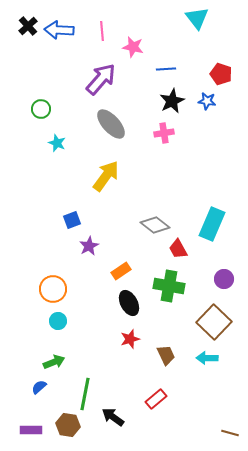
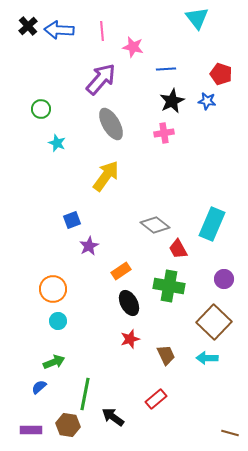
gray ellipse: rotated 12 degrees clockwise
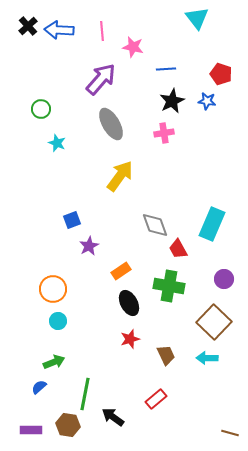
yellow arrow: moved 14 px right
gray diamond: rotated 32 degrees clockwise
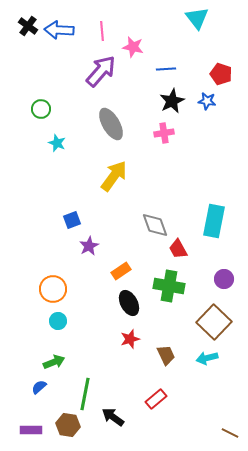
black cross: rotated 12 degrees counterclockwise
purple arrow: moved 8 px up
yellow arrow: moved 6 px left
cyan rectangle: moved 2 px right, 3 px up; rotated 12 degrees counterclockwise
cyan arrow: rotated 15 degrees counterclockwise
brown line: rotated 12 degrees clockwise
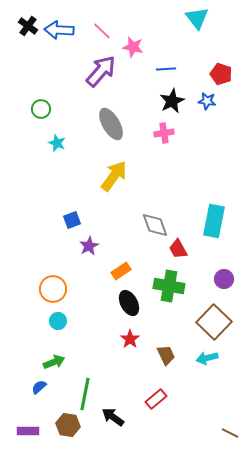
pink line: rotated 42 degrees counterclockwise
red star: rotated 18 degrees counterclockwise
purple rectangle: moved 3 px left, 1 px down
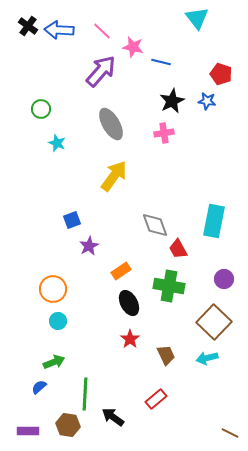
blue line: moved 5 px left, 7 px up; rotated 18 degrees clockwise
green line: rotated 8 degrees counterclockwise
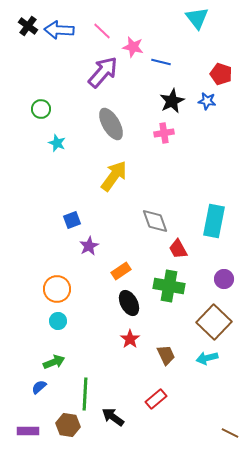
purple arrow: moved 2 px right, 1 px down
gray diamond: moved 4 px up
orange circle: moved 4 px right
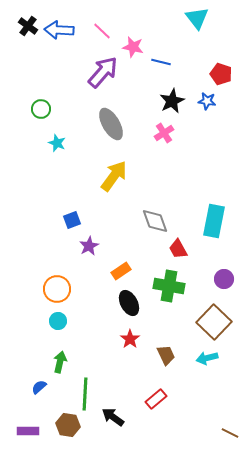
pink cross: rotated 24 degrees counterclockwise
green arrow: moved 6 px right; rotated 55 degrees counterclockwise
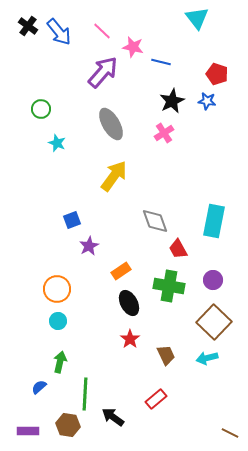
blue arrow: moved 2 px down; rotated 132 degrees counterclockwise
red pentagon: moved 4 px left
purple circle: moved 11 px left, 1 px down
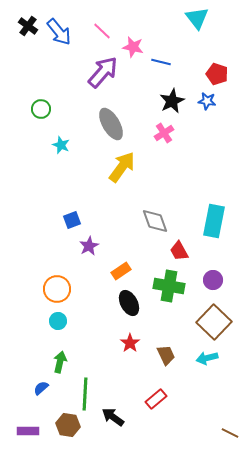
cyan star: moved 4 px right, 2 px down
yellow arrow: moved 8 px right, 9 px up
red trapezoid: moved 1 px right, 2 px down
red star: moved 4 px down
blue semicircle: moved 2 px right, 1 px down
